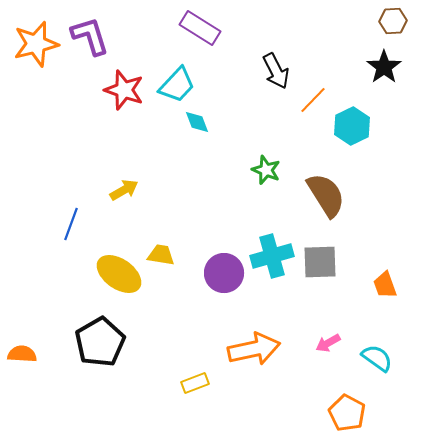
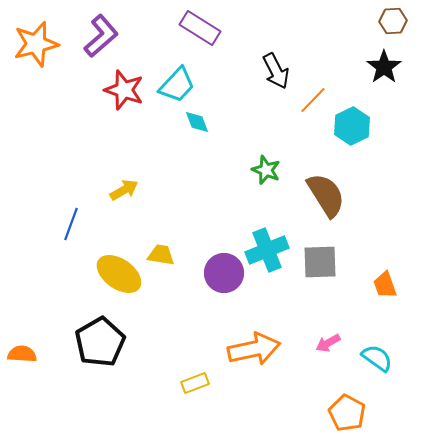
purple L-shape: moved 11 px right; rotated 66 degrees clockwise
cyan cross: moved 5 px left, 6 px up; rotated 6 degrees counterclockwise
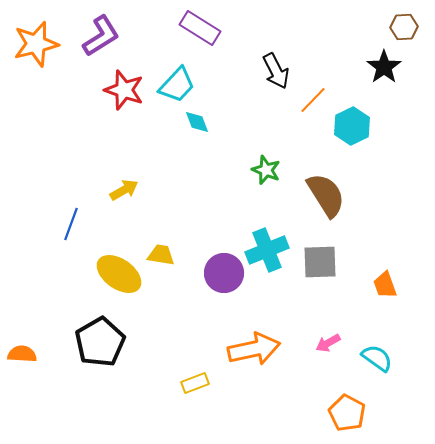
brown hexagon: moved 11 px right, 6 px down
purple L-shape: rotated 9 degrees clockwise
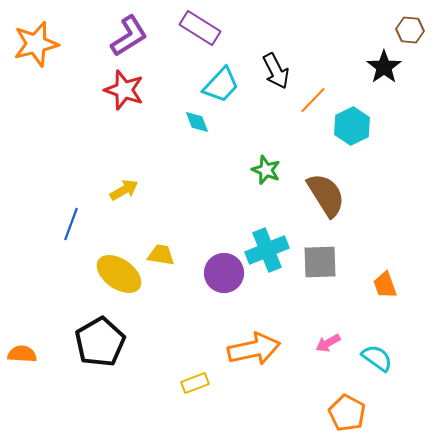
brown hexagon: moved 6 px right, 3 px down; rotated 8 degrees clockwise
purple L-shape: moved 28 px right
cyan trapezoid: moved 44 px right
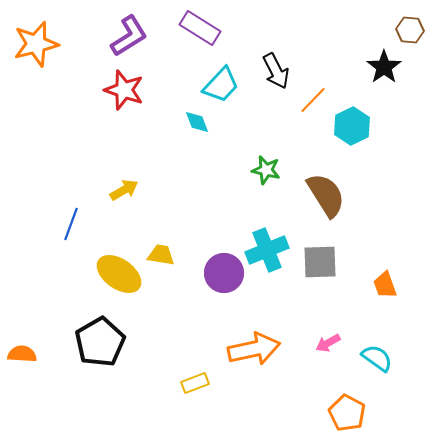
green star: rotated 8 degrees counterclockwise
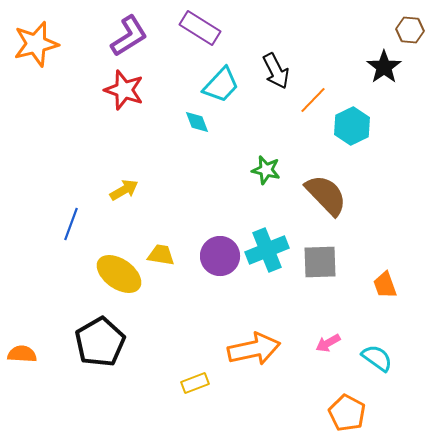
brown semicircle: rotated 12 degrees counterclockwise
purple circle: moved 4 px left, 17 px up
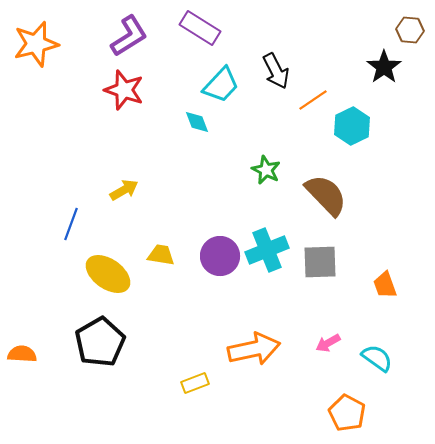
orange line: rotated 12 degrees clockwise
green star: rotated 12 degrees clockwise
yellow ellipse: moved 11 px left
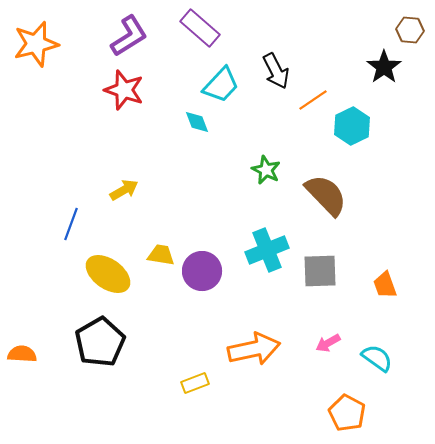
purple rectangle: rotated 9 degrees clockwise
purple circle: moved 18 px left, 15 px down
gray square: moved 9 px down
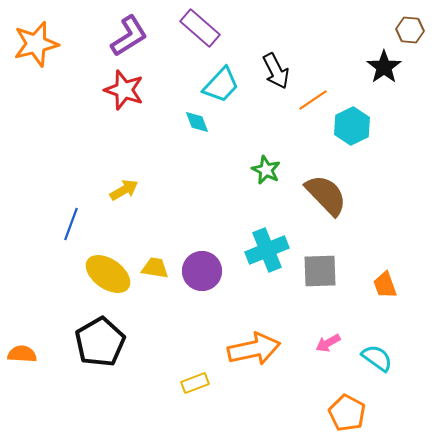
yellow trapezoid: moved 6 px left, 13 px down
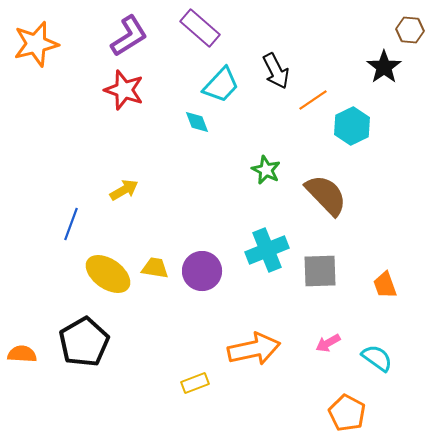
black pentagon: moved 16 px left
